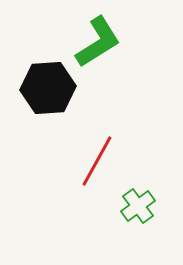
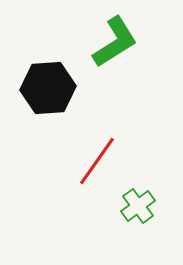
green L-shape: moved 17 px right
red line: rotated 6 degrees clockwise
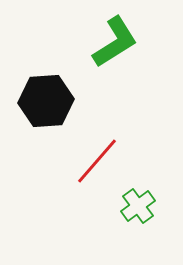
black hexagon: moved 2 px left, 13 px down
red line: rotated 6 degrees clockwise
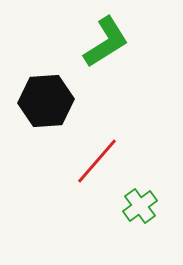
green L-shape: moved 9 px left
green cross: moved 2 px right
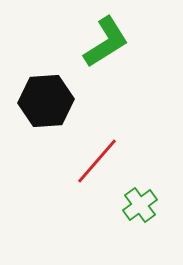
green cross: moved 1 px up
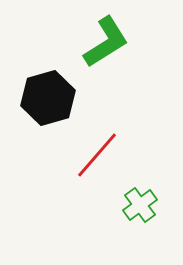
black hexagon: moved 2 px right, 3 px up; rotated 12 degrees counterclockwise
red line: moved 6 px up
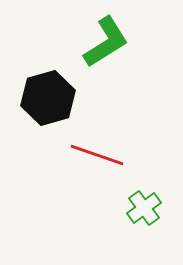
red line: rotated 68 degrees clockwise
green cross: moved 4 px right, 3 px down
